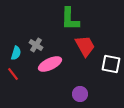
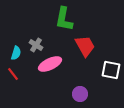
green L-shape: moved 6 px left; rotated 10 degrees clockwise
white square: moved 6 px down
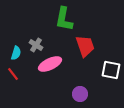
red trapezoid: rotated 10 degrees clockwise
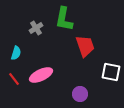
gray cross: moved 17 px up; rotated 24 degrees clockwise
pink ellipse: moved 9 px left, 11 px down
white square: moved 2 px down
red line: moved 1 px right, 5 px down
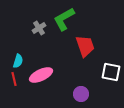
green L-shape: rotated 50 degrees clockwise
gray cross: moved 3 px right
cyan semicircle: moved 2 px right, 8 px down
red line: rotated 24 degrees clockwise
purple circle: moved 1 px right
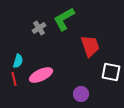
red trapezoid: moved 5 px right
